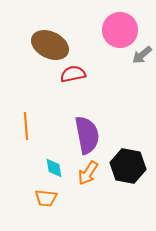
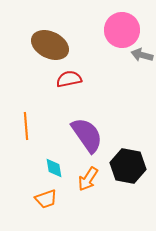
pink circle: moved 2 px right
gray arrow: rotated 55 degrees clockwise
red semicircle: moved 4 px left, 5 px down
purple semicircle: rotated 24 degrees counterclockwise
orange arrow: moved 6 px down
orange trapezoid: moved 1 px down; rotated 25 degrees counterclockwise
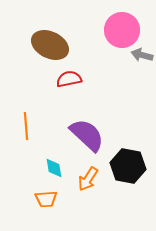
purple semicircle: rotated 12 degrees counterclockwise
orange trapezoid: rotated 15 degrees clockwise
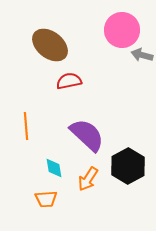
brown ellipse: rotated 12 degrees clockwise
red semicircle: moved 2 px down
black hexagon: rotated 20 degrees clockwise
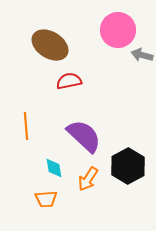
pink circle: moved 4 px left
brown ellipse: rotated 6 degrees counterclockwise
purple semicircle: moved 3 px left, 1 px down
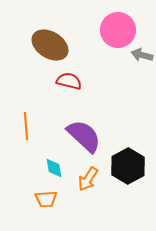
red semicircle: rotated 25 degrees clockwise
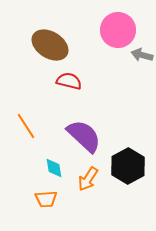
orange line: rotated 28 degrees counterclockwise
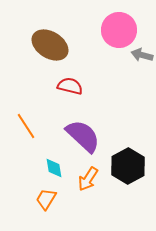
pink circle: moved 1 px right
red semicircle: moved 1 px right, 5 px down
purple semicircle: moved 1 px left
orange trapezoid: rotated 125 degrees clockwise
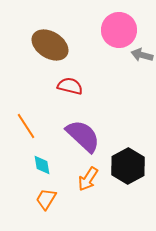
cyan diamond: moved 12 px left, 3 px up
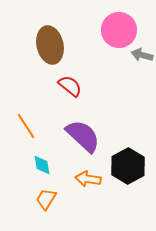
brown ellipse: rotated 45 degrees clockwise
red semicircle: rotated 25 degrees clockwise
orange arrow: rotated 65 degrees clockwise
